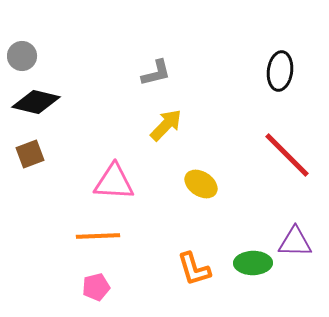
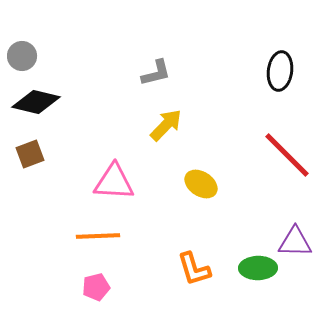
green ellipse: moved 5 px right, 5 px down
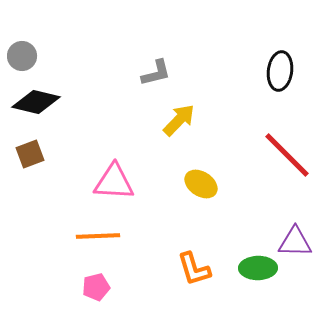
yellow arrow: moved 13 px right, 5 px up
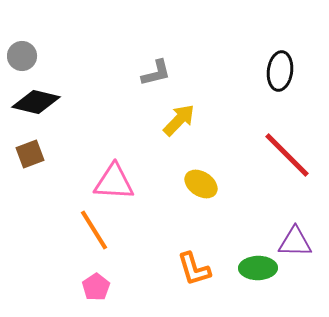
orange line: moved 4 px left, 6 px up; rotated 60 degrees clockwise
pink pentagon: rotated 20 degrees counterclockwise
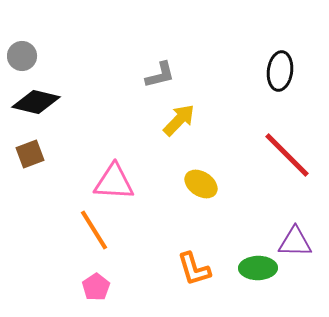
gray L-shape: moved 4 px right, 2 px down
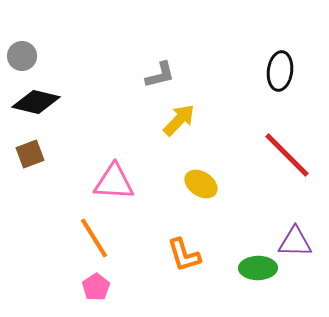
orange line: moved 8 px down
orange L-shape: moved 10 px left, 14 px up
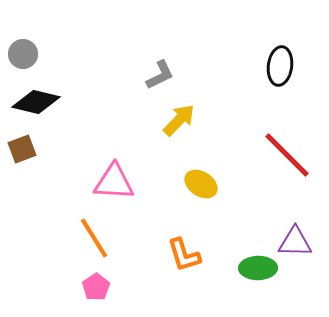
gray circle: moved 1 px right, 2 px up
black ellipse: moved 5 px up
gray L-shape: rotated 12 degrees counterclockwise
brown square: moved 8 px left, 5 px up
